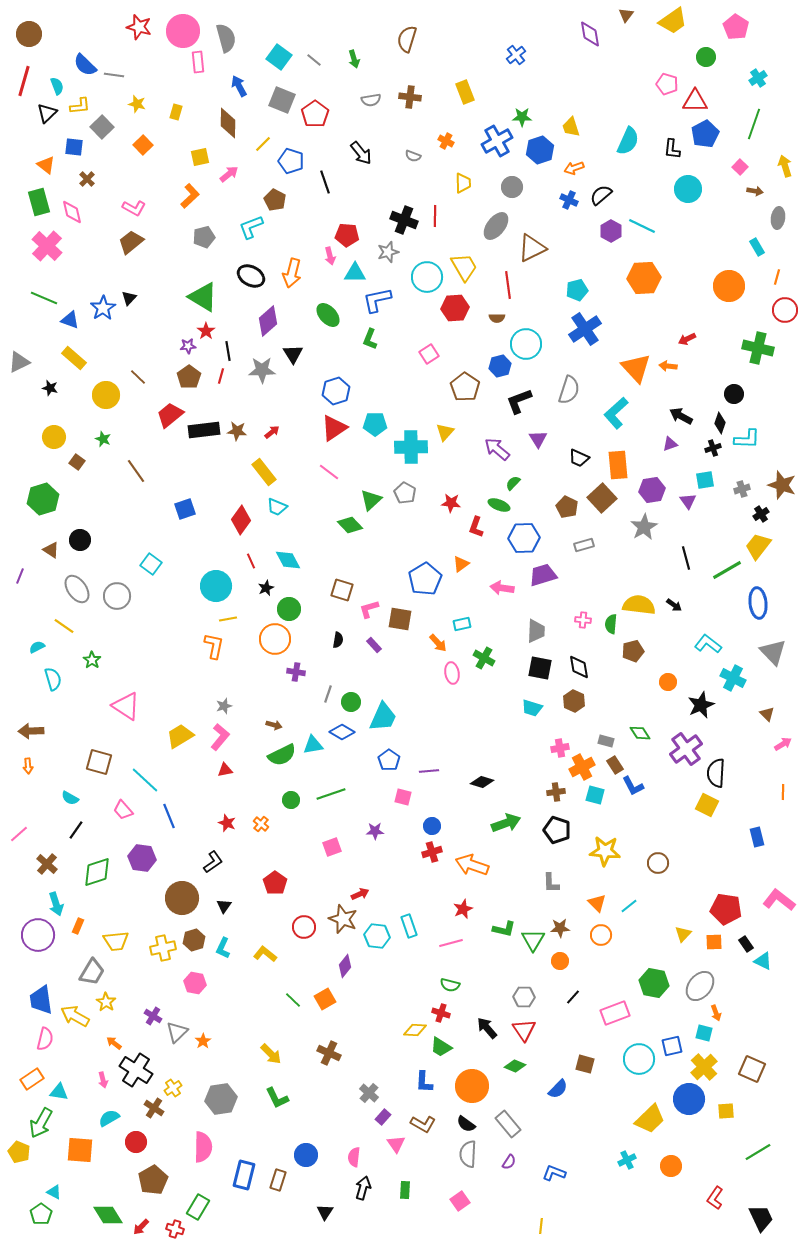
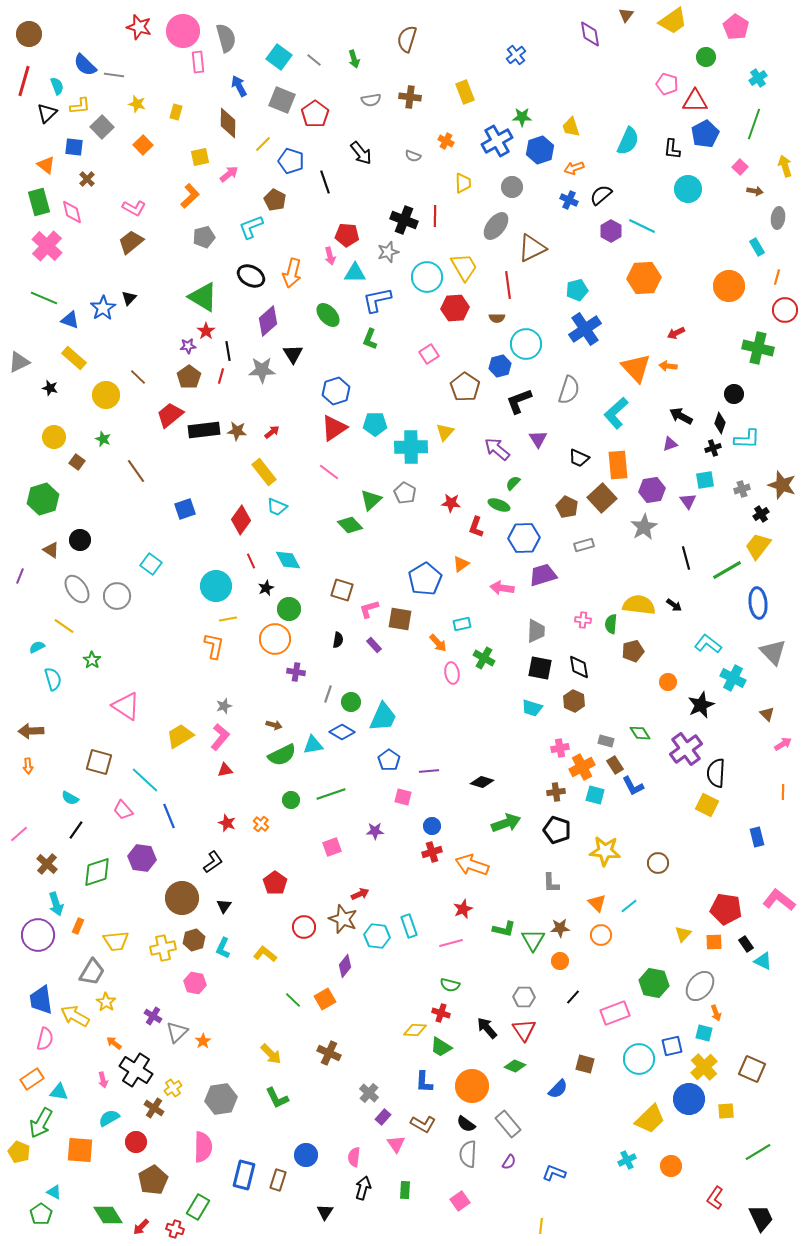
red arrow at (687, 339): moved 11 px left, 6 px up
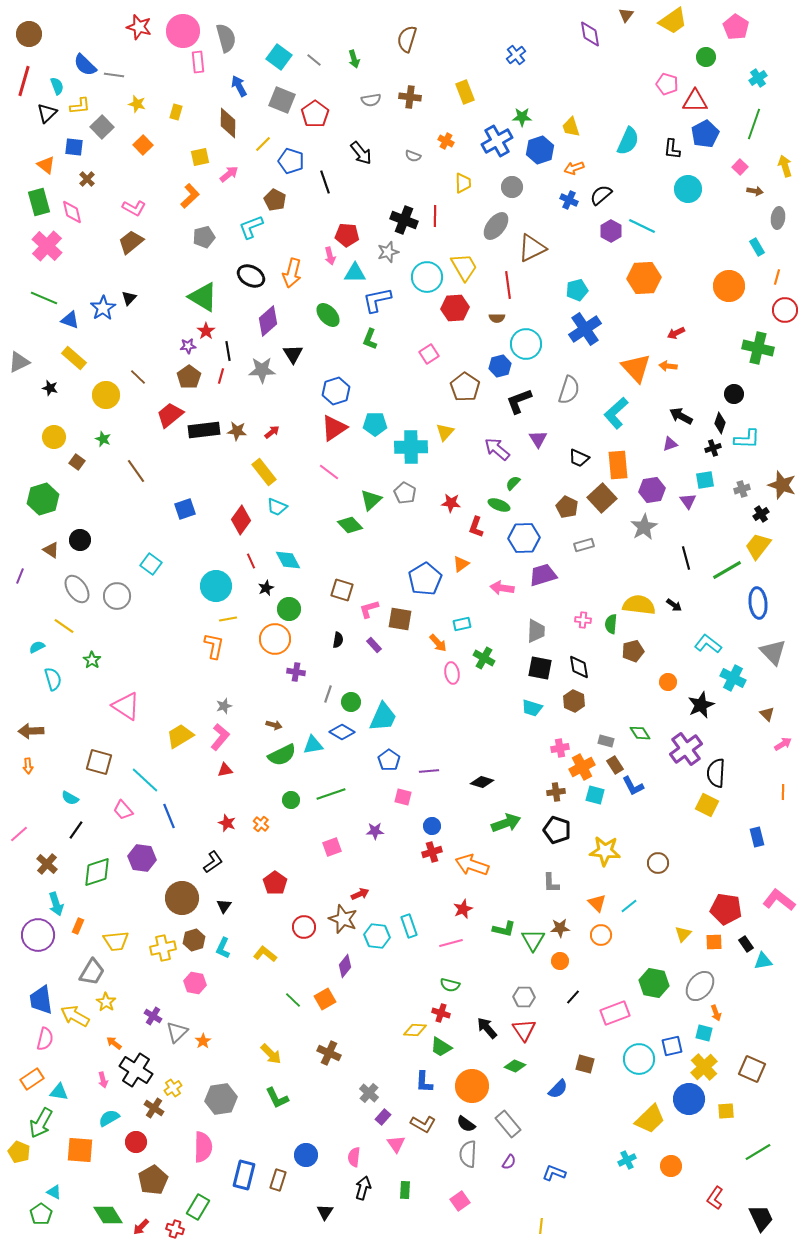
cyan triangle at (763, 961): rotated 36 degrees counterclockwise
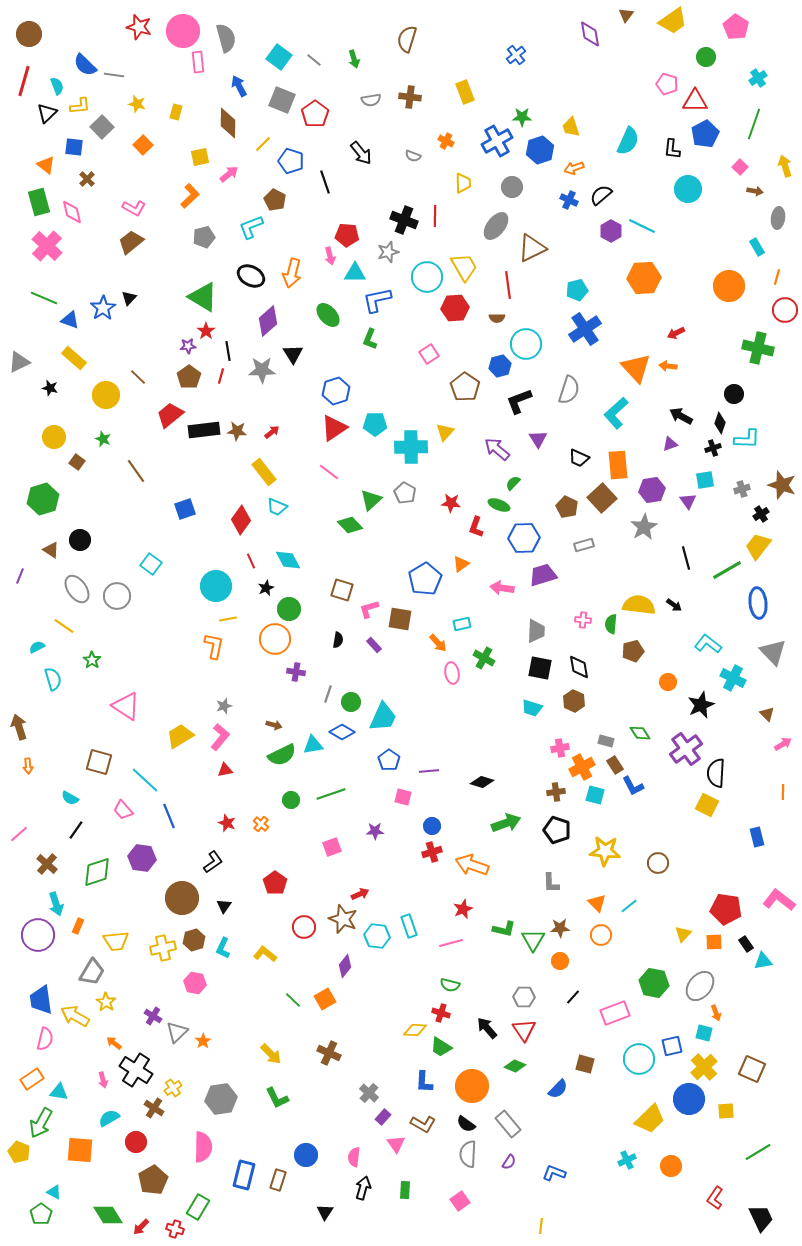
brown arrow at (31, 731): moved 12 px left, 4 px up; rotated 75 degrees clockwise
